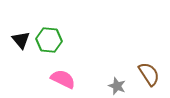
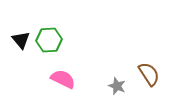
green hexagon: rotated 10 degrees counterclockwise
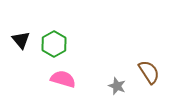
green hexagon: moved 5 px right, 4 px down; rotated 25 degrees counterclockwise
brown semicircle: moved 2 px up
pink semicircle: rotated 10 degrees counterclockwise
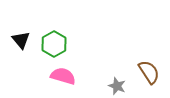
pink semicircle: moved 3 px up
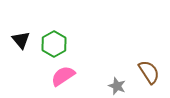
pink semicircle: rotated 50 degrees counterclockwise
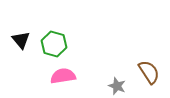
green hexagon: rotated 15 degrees counterclockwise
pink semicircle: rotated 25 degrees clockwise
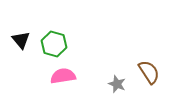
gray star: moved 2 px up
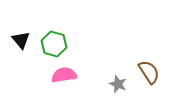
pink semicircle: moved 1 px right, 1 px up
gray star: moved 1 px right
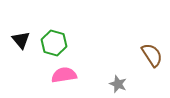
green hexagon: moved 1 px up
brown semicircle: moved 3 px right, 17 px up
